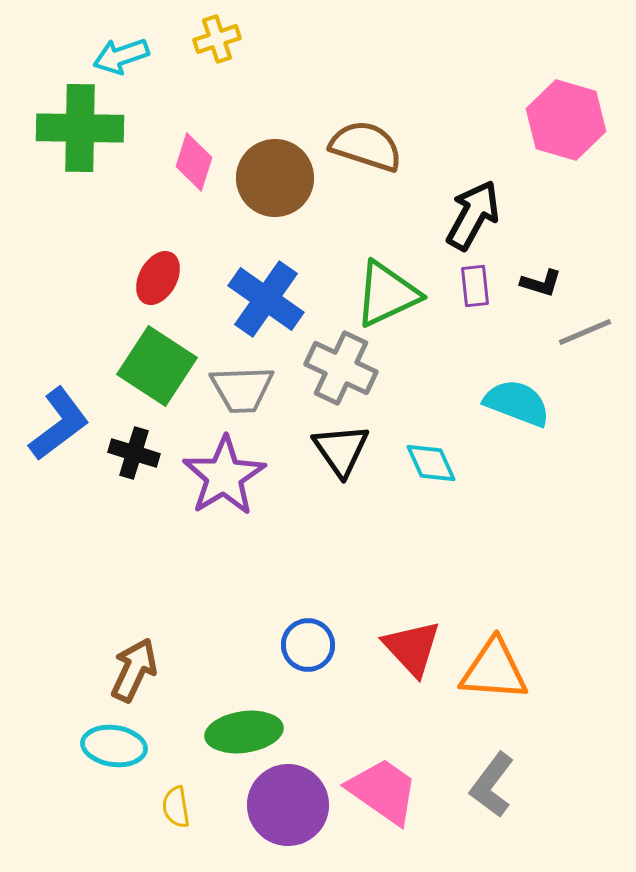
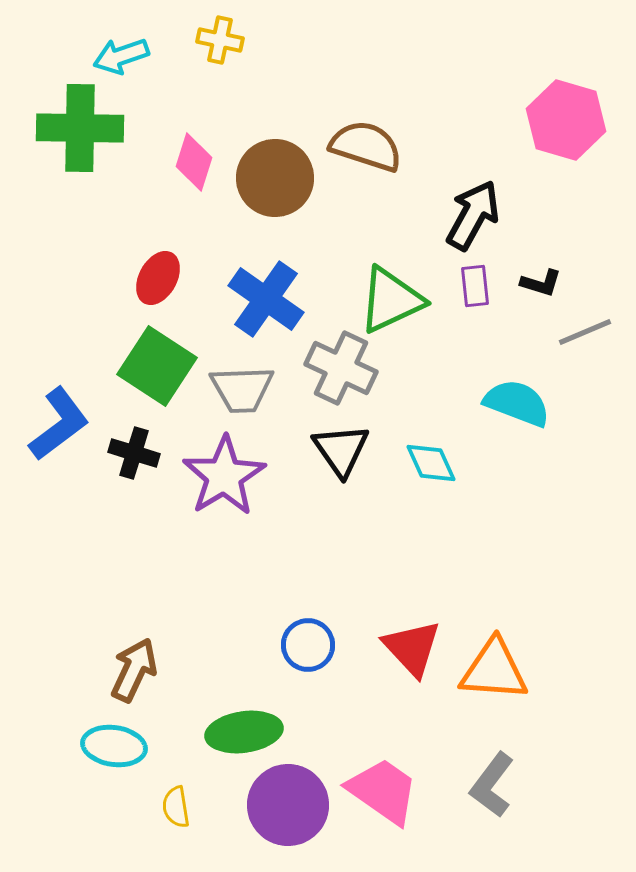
yellow cross: moved 3 px right, 1 px down; rotated 30 degrees clockwise
green triangle: moved 4 px right, 6 px down
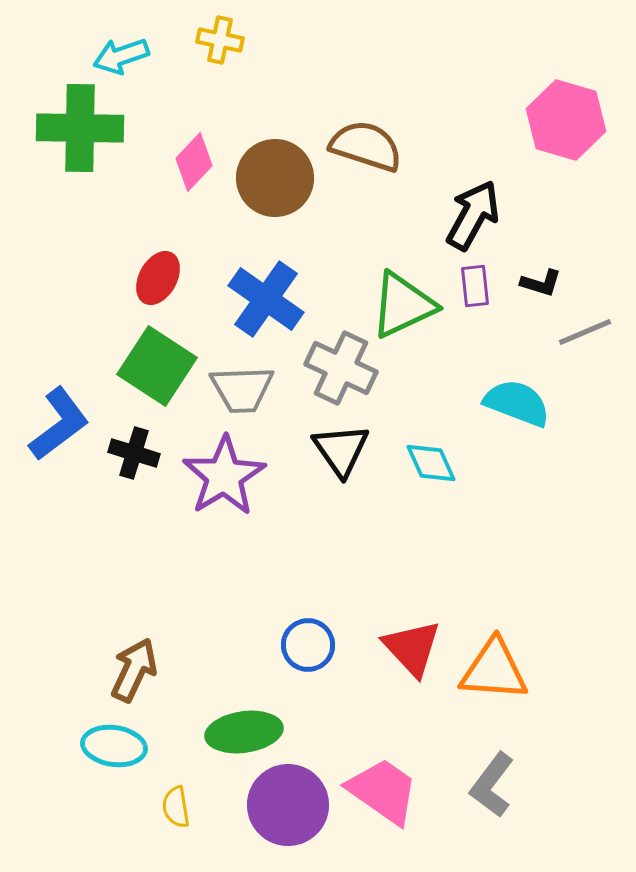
pink diamond: rotated 26 degrees clockwise
green triangle: moved 12 px right, 5 px down
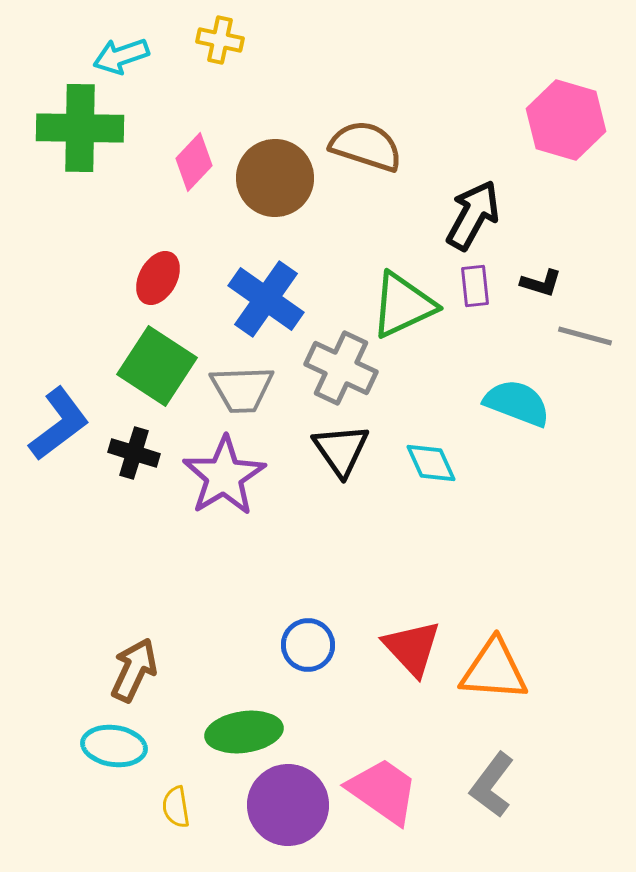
gray line: moved 4 px down; rotated 38 degrees clockwise
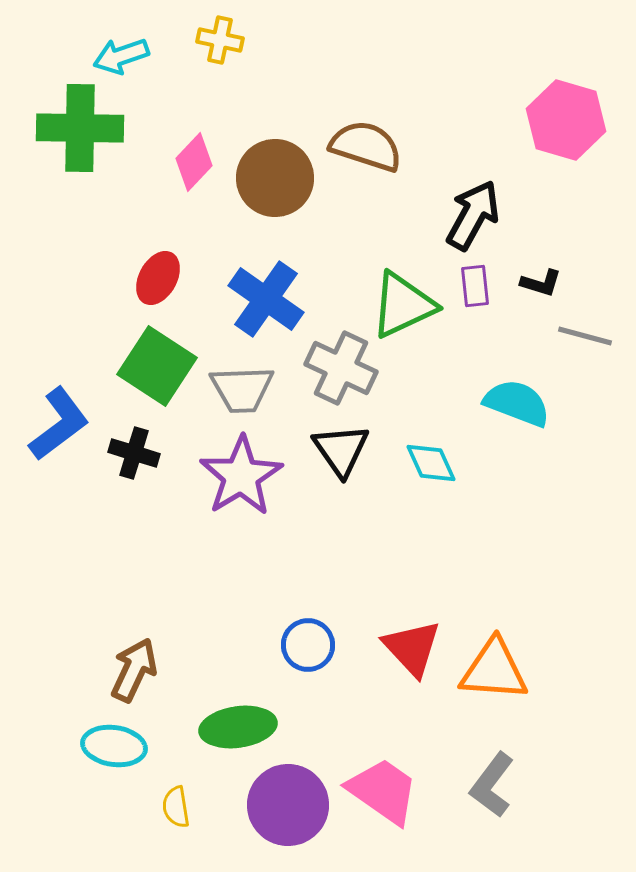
purple star: moved 17 px right
green ellipse: moved 6 px left, 5 px up
